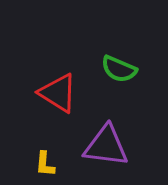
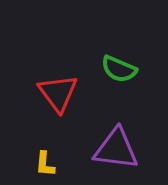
red triangle: rotated 21 degrees clockwise
purple triangle: moved 10 px right, 3 px down
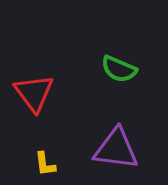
red triangle: moved 24 px left
yellow L-shape: rotated 12 degrees counterclockwise
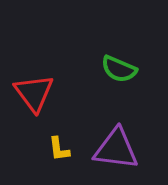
yellow L-shape: moved 14 px right, 15 px up
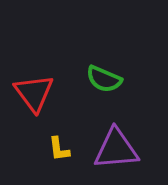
green semicircle: moved 15 px left, 10 px down
purple triangle: rotated 12 degrees counterclockwise
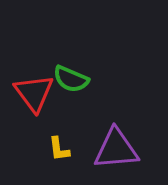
green semicircle: moved 33 px left
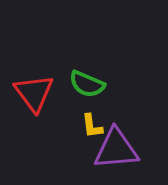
green semicircle: moved 16 px right, 5 px down
yellow L-shape: moved 33 px right, 23 px up
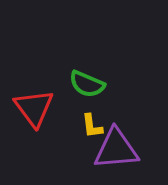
red triangle: moved 15 px down
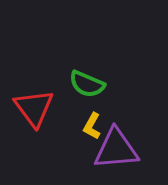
yellow L-shape: rotated 36 degrees clockwise
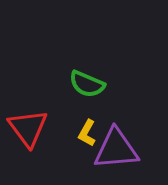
red triangle: moved 6 px left, 20 px down
yellow L-shape: moved 5 px left, 7 px down
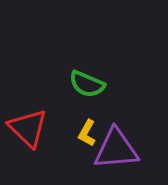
red triangle: rotated 9 degrees counterclockwise
